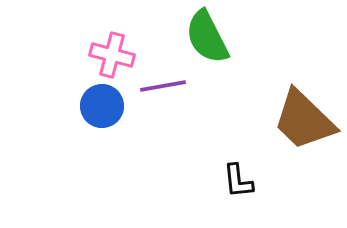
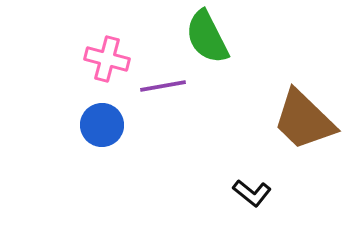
pink cross: moved 5 px left, 4 px down
blue circle: moved 19 px down
black L-shape: moved 14 px right, 12 px down; rotated 45 degrees counterclockwise
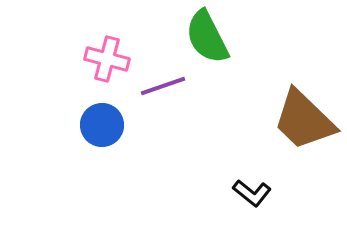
purple line: rotated 9 degrees counterclockwise
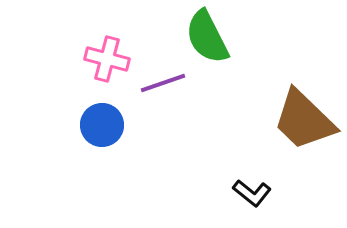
purple line: moved 3 px up
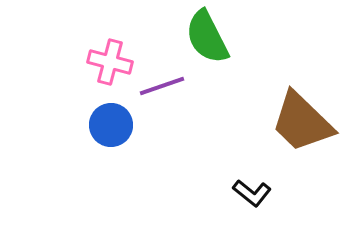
pink cross: moved 3 px right, 3 px down
purple line: moved 1 px left, 3 px down
brown trapezoid: moved 2 px left, 2 px down
blue circle: moved 9 px right
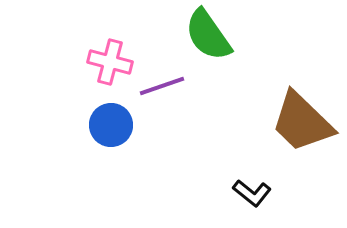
green semicircle: moved 1 px right, 2 px up; rotated 8 degrees counterclockwise
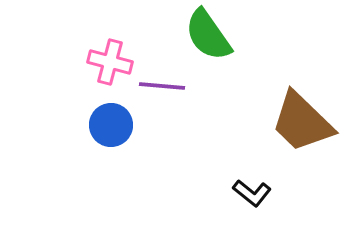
purple line: rotated 24 degrees clockwise
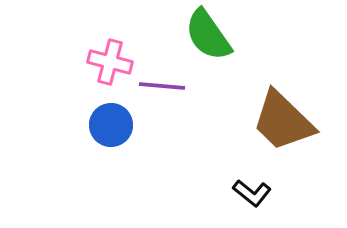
brown trapezoid: moved 19 px left, 1 px up
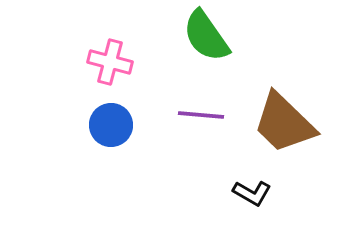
green semicircle: moved 2 px left, 1 px down
purple line: moved 39 px right, 29 px down
brown trapezoid: moved 1 px right, 2 px down
black L-shape: rotated 9 degrees counterclockwise
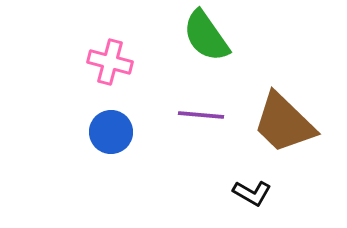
blue circle: moved 7 px down
